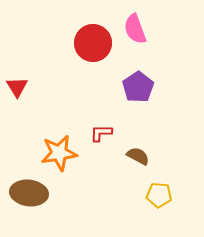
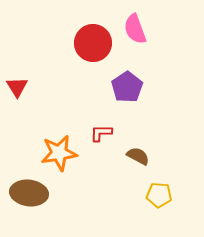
purple pentagon: moved 11 px left
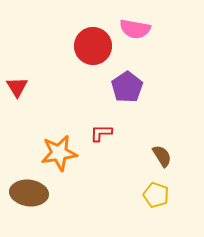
pink semicircle: rotated 60 degrees counterclockwise
red circle: moved 3 px down
brown semicircle: moved 24 px right; rotated 30 degrees clockwise
yellow pentagon: moved 3 px left; rotated 15 degrees clockwise
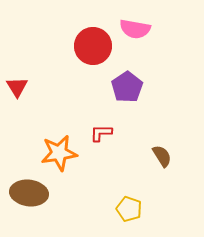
yellow pentagon: moved 27 px left, 14 px down
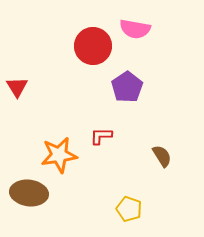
red L-shape: moved 3 px down
orange star: moved 2 px down
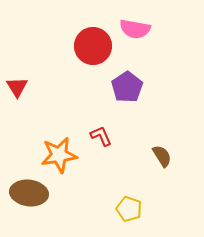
red L-shape: rotated 65 degrees clockwise
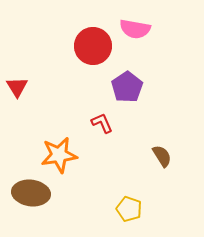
red L-shape: moved 1 px right, 13 px up
brown ellipse: moved 2 px right
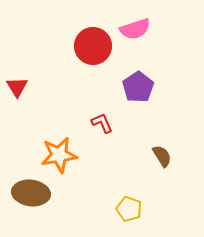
pink semicircle: rotated 28 degrees counterclockwise
purple pentagon: moved 11 px right
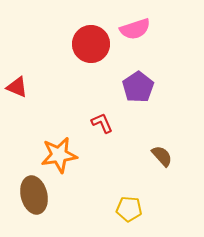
red circle: moved 2 px left, 2 px up
red triangle: rotated 35 degrees counterclockwise
brown semicircle: rotated 10 degrees counterclockwise
brown ellipse: moved 3 px right, 2 px down; rotated 69 degrees clockwise
yellow pentagon: rotated 15 degrees counterclockwise
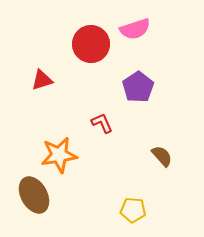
red triangle: moved 25 px right, 7 px up; rotated 40 degrees counterclockwise
brown ellipse: rotated 15 degrees counterclockwise
yellow pentagon: moved 4 px right, 1 px down
